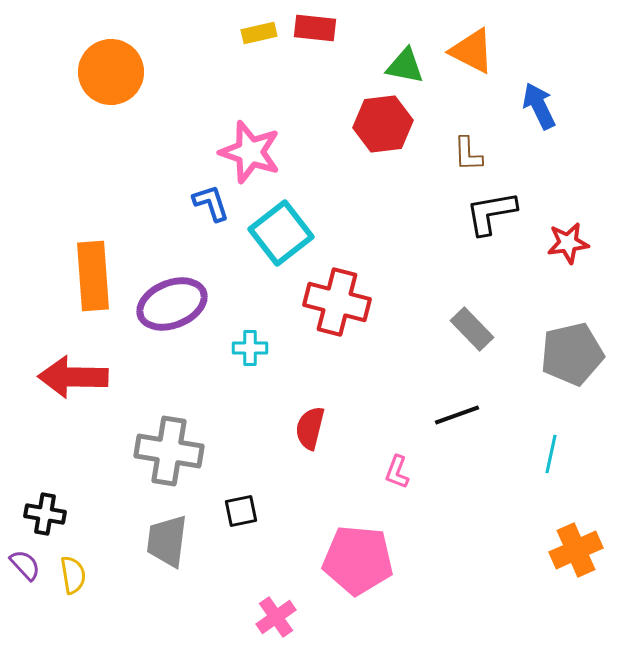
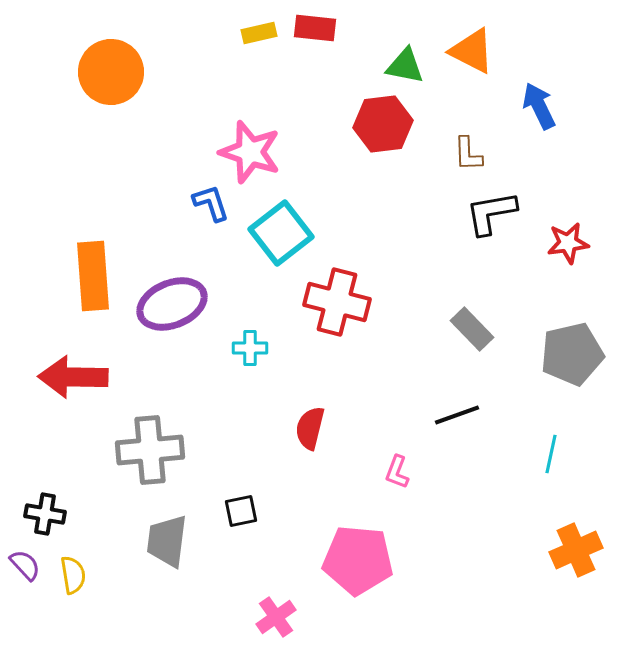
gray cross: moved 19 px left, 1 px up; rotated 14 degrees counterclockwise
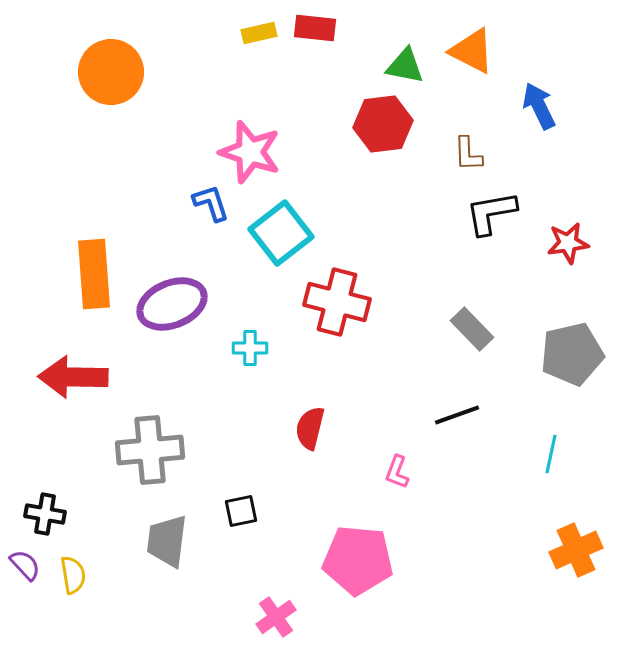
orange rectangle: moved 1 px right, 2 px up
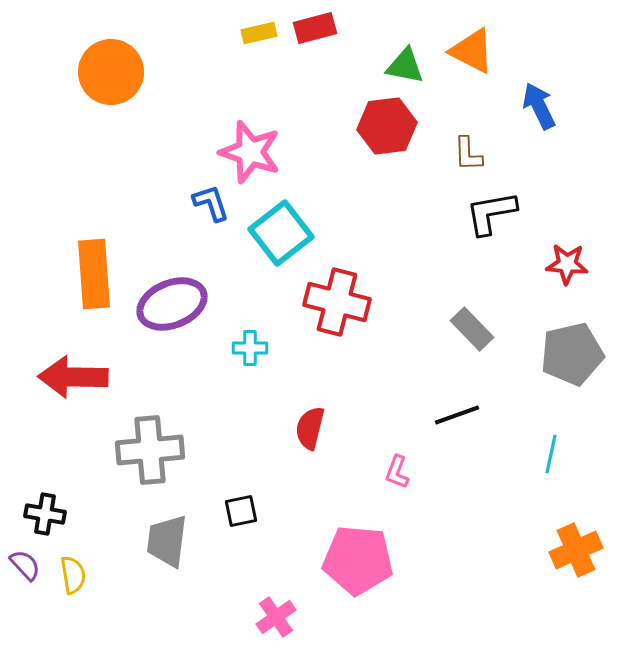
red rectangle: rotated 21 degrees counterclockwise
red hexagon: moved 4 px right, 2 px down
red star: moved 1 px left, 21 px down; rotated 12 degrees clockwise
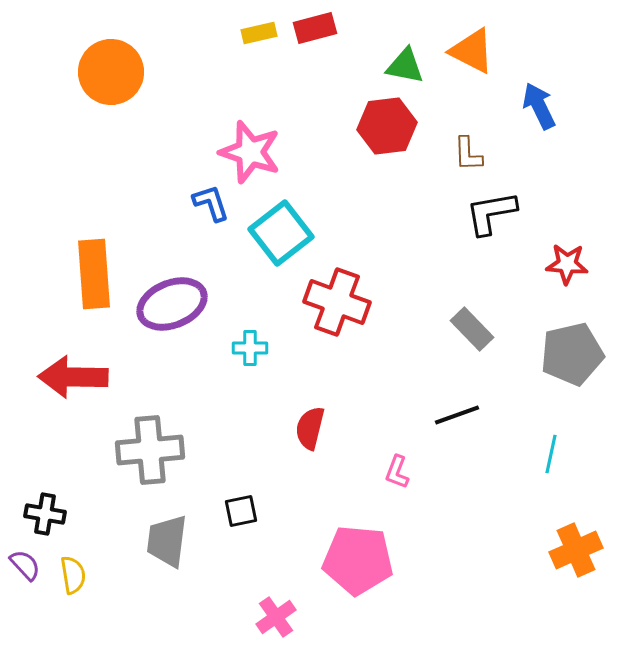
red cross: rotated 6 degrees clockwise
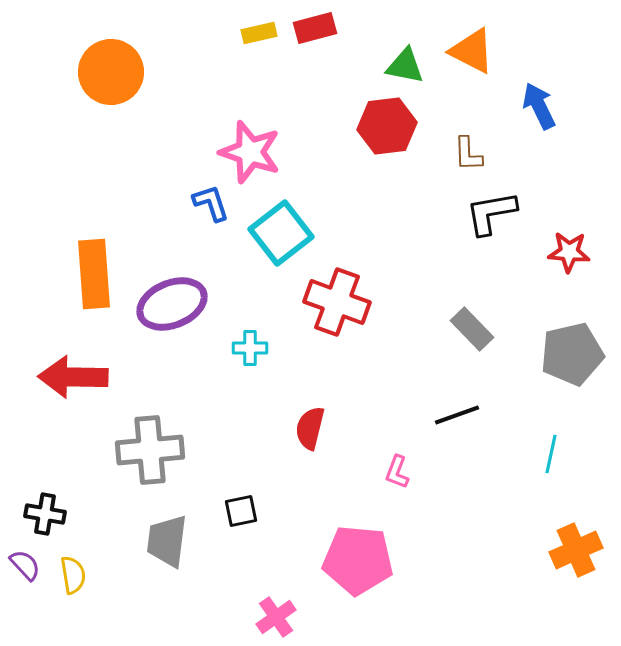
red star: moved 2 px right, 12 px up
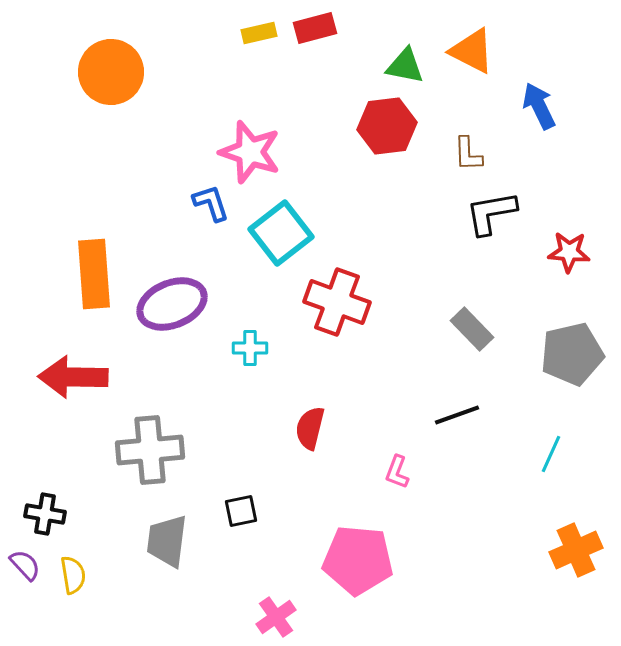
cyan line: rotated 12 degrees clockwise
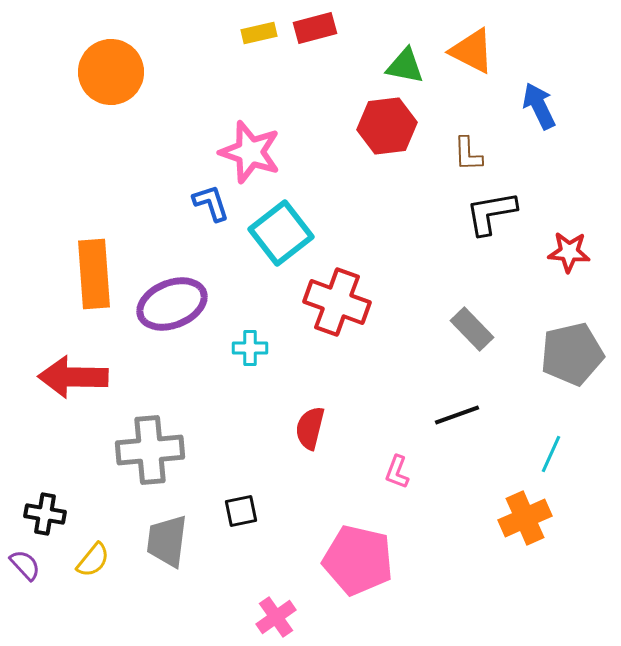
orange cross: moved 51 px left, 32 px up
pink pentagon: rotated 8 degrees clockwise
yellow semicircle: moved 20 px right, 15 px up; rotated 48 degrees clockwise
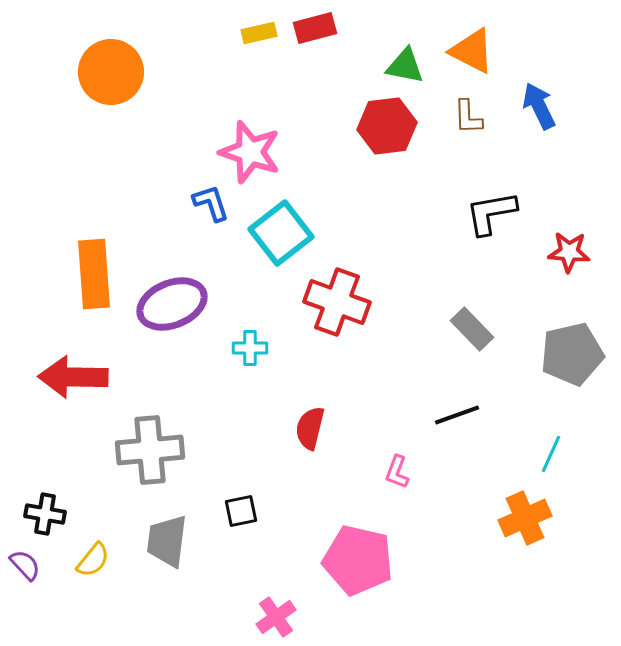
brown L-shape: moved 37 px up
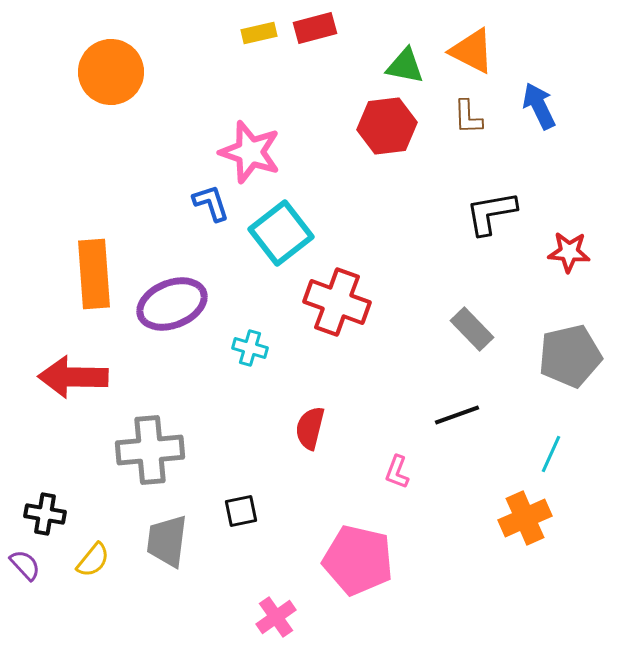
cyan cross: rotated 16 degrees clockwise
gray pentagon: moved 2 px left, 2 px down
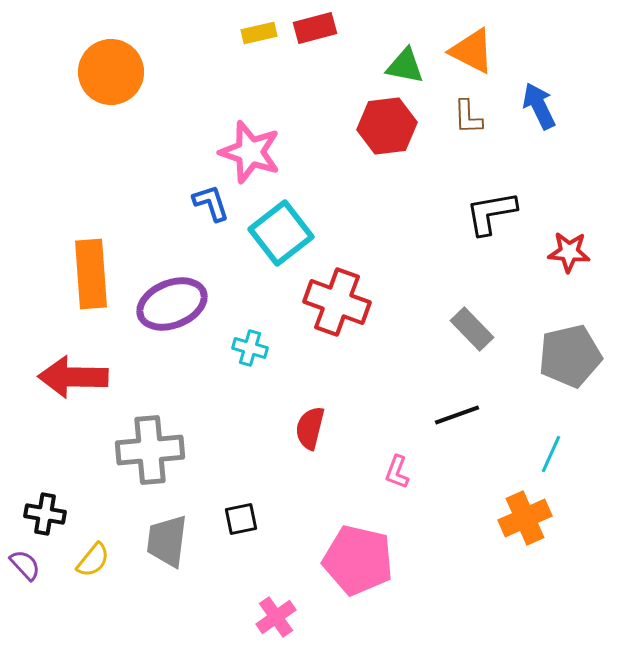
orange rectangle: moved 3 px left
black square: moved 8 px down
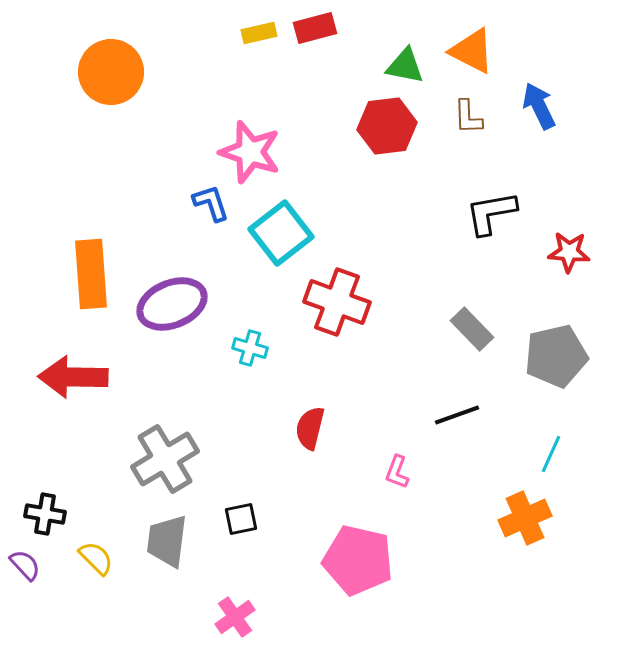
gray pentagon: moved 14 px left
gray cross: moved 15 px right, 9 px down; rotated 26 degrees counterclockwise
yellow semicircle: moved 3 px right, 2 px up; rotated 84 degrees counterclockwise
pink cross: moved 41 px left
